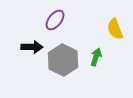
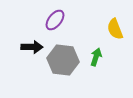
gray hexagon: rotated 20 degrees counterclockwise
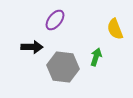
gray hexagon: moved 7 px down
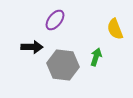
gray hexagon: moved 2 px up
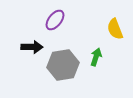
gray hexagon: rotated 16 degrees counterclockwise
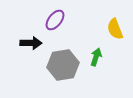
black arrow: moved 1 px left, 4 px up
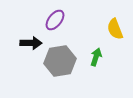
gray hexagon: moved 3 px left, 4 px up
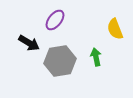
black arrow: moved 2 px left; rotated 30 degrees clockwise
green arrow: rotated 30 degrees counterclockwise
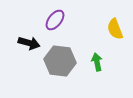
black arrow: rotated 15 degrees counterclockwise
green arrow: moved 1 px right, 5 px down
gray hexagon: rotated 16 degrees clockwise
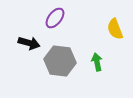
purple ellipse: moved 2 px up
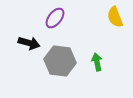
yellow semicircle: moved 12 px up
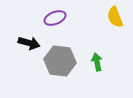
purple ellipse: rotated 30 degrees clockwise
